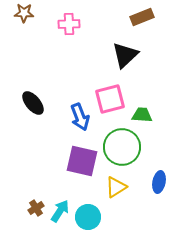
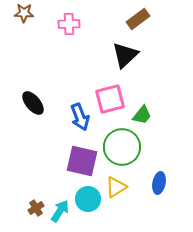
brown rectangle: moved 4 px left, 2 px down; rotated 15 degrees counterclockwise
green trapezoid: rotated 125 degrees clockwise
blue ellipse: moved 1 px down
cyan circle: moved 18 px up
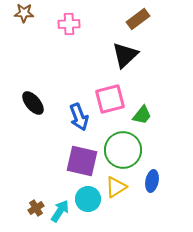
blue arrow: moved 1 px left
green circle: moved 1 px right, 3 px down
blue ellipse: moved 7 px left, 2 px up
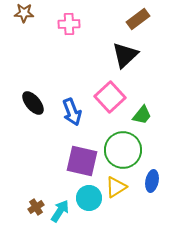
pink square: moved 2 px up; rotated 28 degrees counterclockwise
blue arrow: moved 7 px left, 5 px up
cyan circle: moved 1 px right, 1 px up
brown cross: moved 1 px up
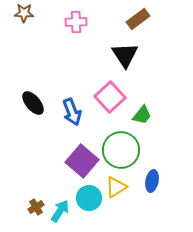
pink cross: moved 7 px right, 2 px up
black triangle: rotated 20 degrees counterclockwise
green circle: moved 2 px left
purple square: rotated 28 degrees clockwise
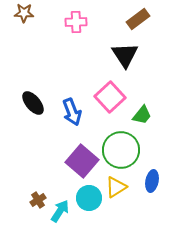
brown cross: moved 2 px right, 7 px up
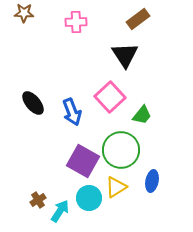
purple square: moved 1 px right; rotated 12 degrees counterclockwise
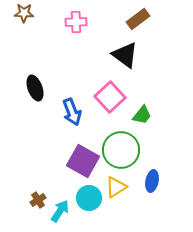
black triangle: rotated 20 degrees counterclockwise
black ellipse: moved 2 px right, 15 px up; rotated 20 degrees clockwise
